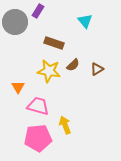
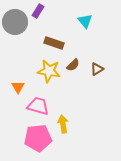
yellow arrow: moved 2 px left, 1 px up; rotated 12 degrees clockwise
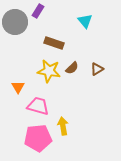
brown semicircle: moved 1 px left, 3 px down
yellow arrow: moved 2 px down
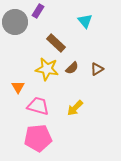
brown rectangle: moved 2 px right; rotated 24 degrees clockwise
yellow star: moved 2 px left, 2 px up
yellow arrow: moved 12 px right, 18 px up; rotated 126 degrees counterclockwise
